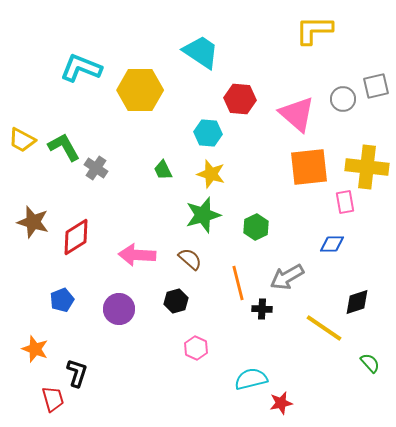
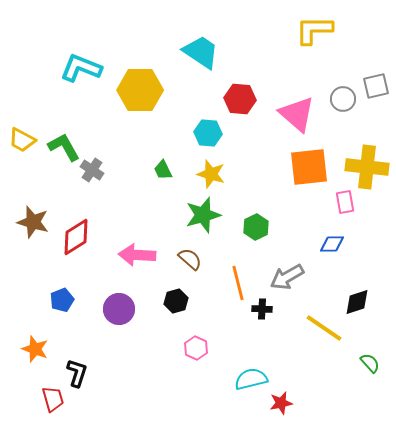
gray cross: moved 4 px left, 2 px down
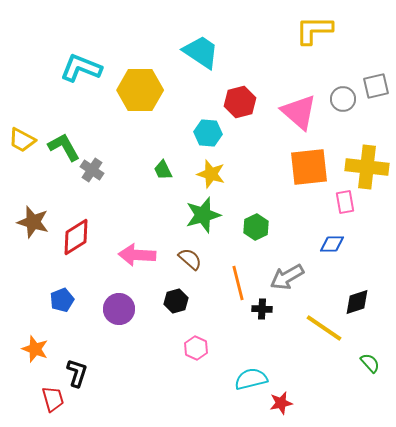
red hexagon: moved 3 px down; rotated 20 degrees counterclockwise
pink triangle: moved 2 px right, 2 px up
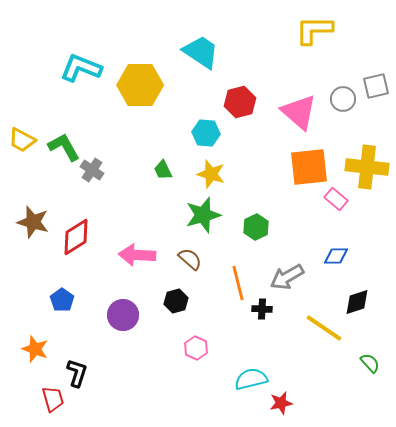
yellow hexagon: moved 5 px up
cyan hexagon: moved 2 px left
pink rectangle: moved 9 px left, 3 px up; rotated 40 degrees counterclockwise
blue diamond: moved 4 px right, 12 px down
blue pentagon: rotated 15 degrees counterclockwise
purple circle: moved 4 px right, 6 px down
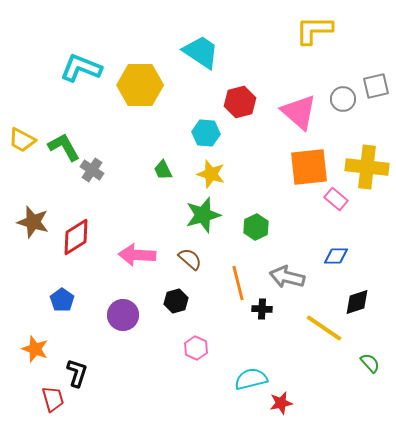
gray arrow: rotated 44 degrees clockwise
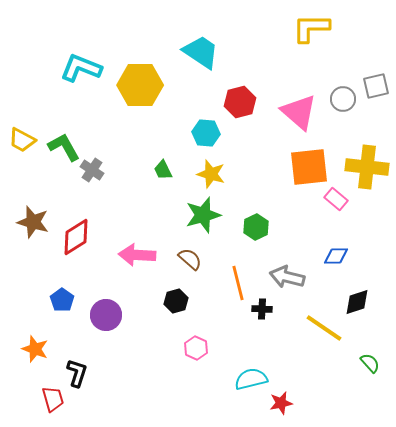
yellow L-shape: moved 3 px left, 2 px up
purple circle: moved 17 px left
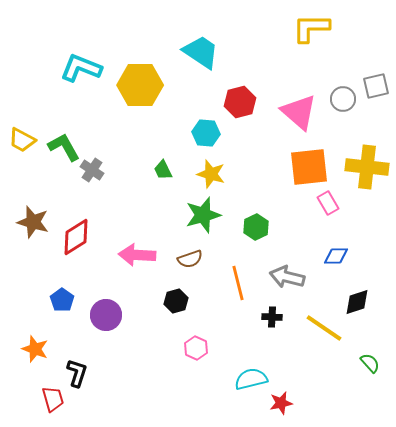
pink rectangle: moved 8 px left, 4 px down; rotated 20 degrees clockwise
brown semicircle: rotated 120 degrees clockwise
black cross: moved 10 px right, 8 px down
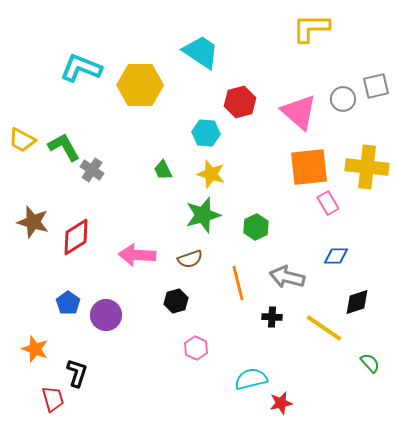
blue pentagon: moved 6 px right, 3 px down
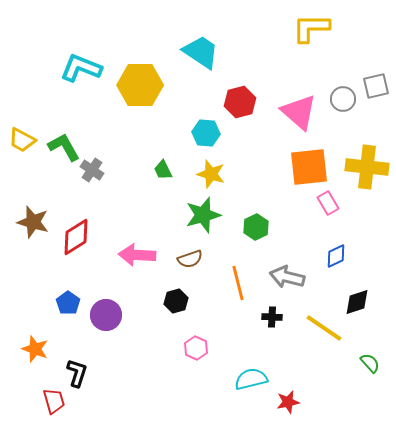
blue diamond: rotated 25 degrees counterclockwise
red trapezoid: moved 1 px right, 2 px down
red star: moved 7 px right, 1 px up
